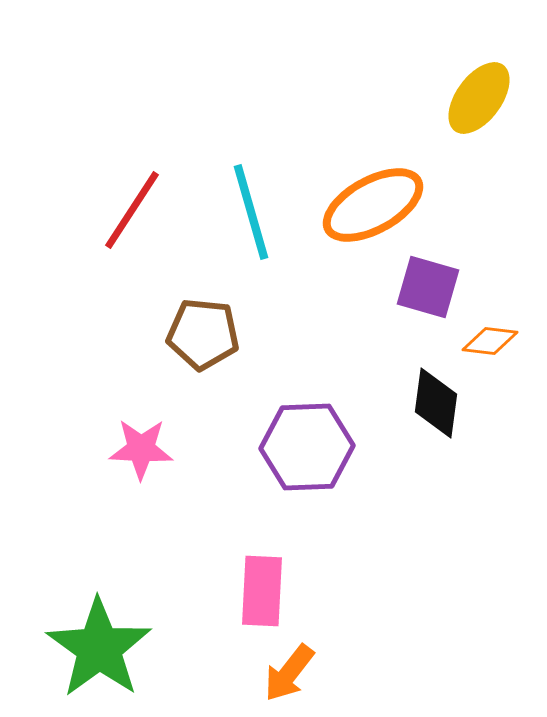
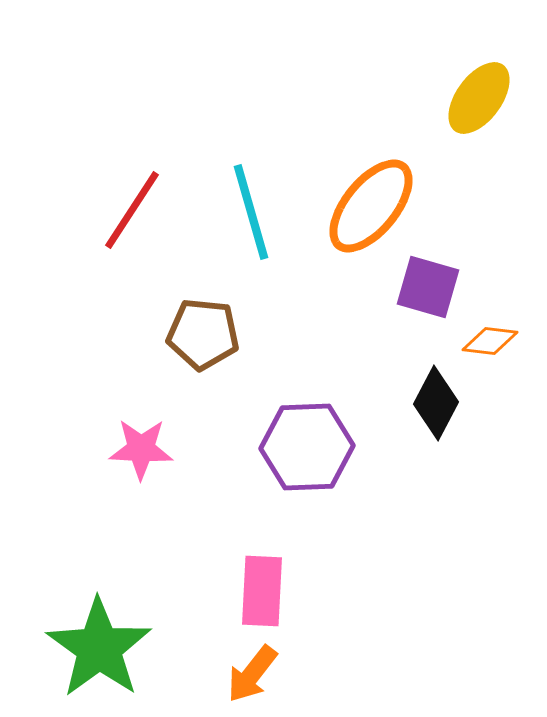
orange ellipse: moved 2 px left, 1 px down; rotated 22 degrees counterclockwise
black diamond: rotated 20 degrees clockwise
orange arrow: moved 37 px left, 1 px down
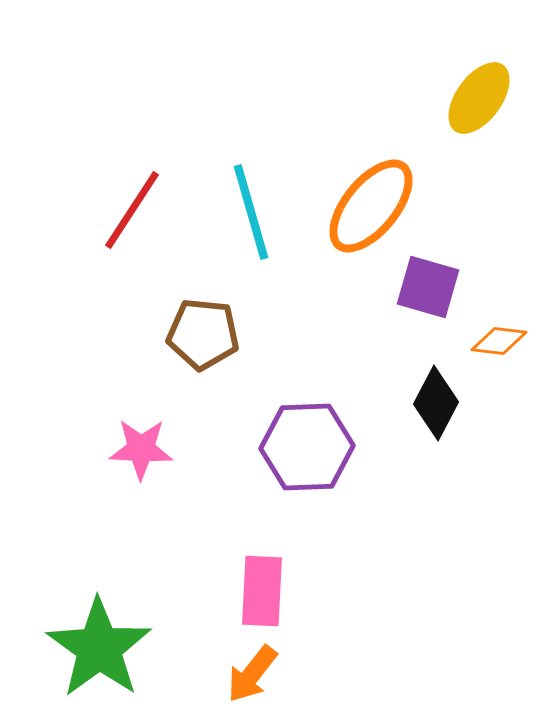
orange diamond: moved 9 px right
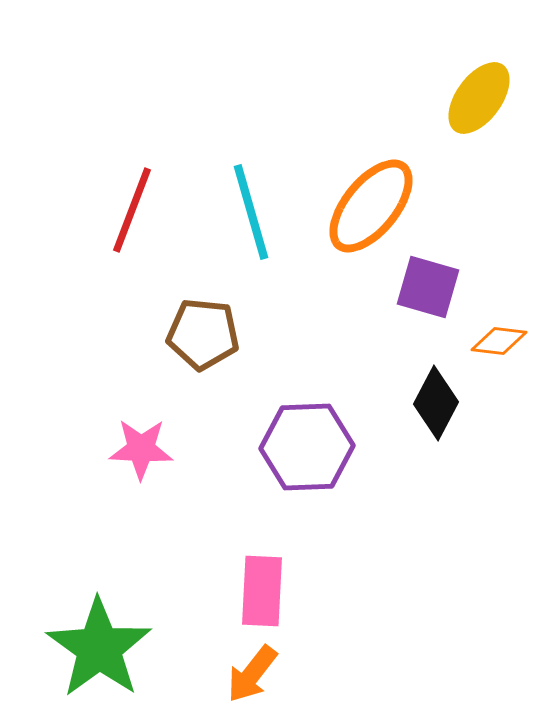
red line: rotated 12 degrees counterclockwise
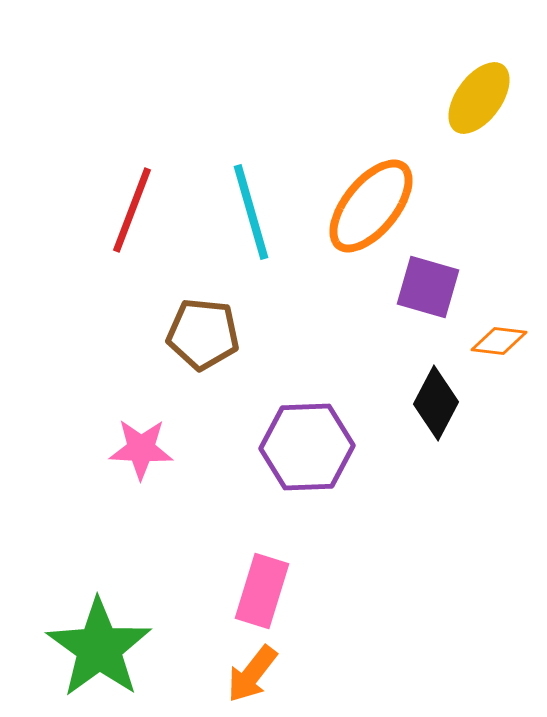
pink rectangle: rotated 14 degrees clockwise
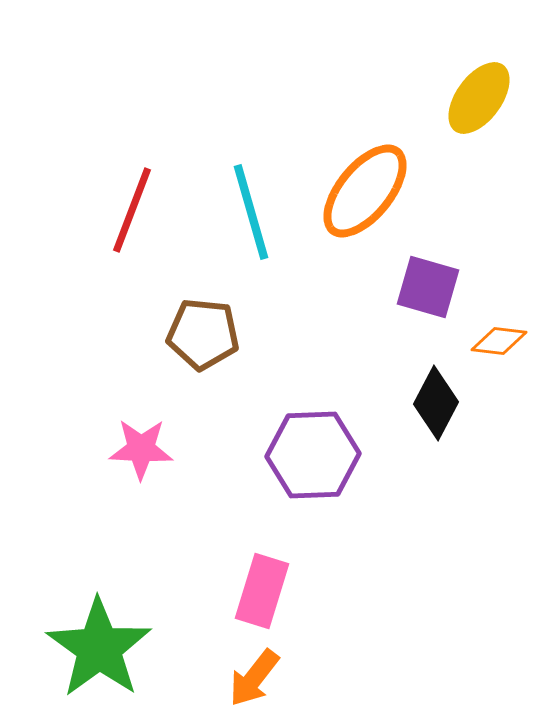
orange ellipse: moved 6 px left, 15 px up
purple hexagon: moved 6 px right, 8 px down
orange arrow: moved 2 px right, 4 px down
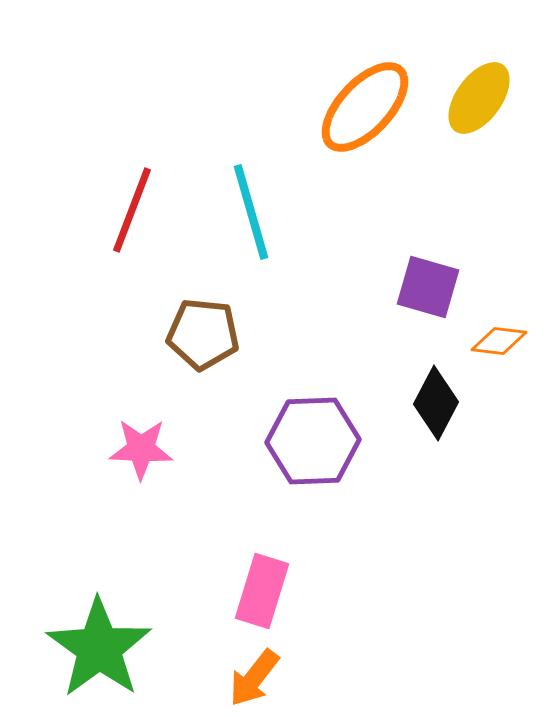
orange ellipse: moved 84 px up; rotated 4 degrees clockwise
purple hexagon: moved 14 px up
